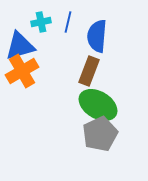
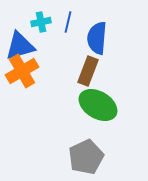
blue semicircle: moved 2 px down
brown rectangle: moved 1 px left
gray pentagon: moved 14 px left, 23 px down
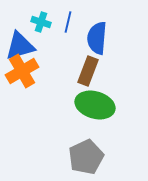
cyan cross: rotated 30 degrees clockwise
green ellipse: moved 3 px left; rotated 15 degrees counterclockwise
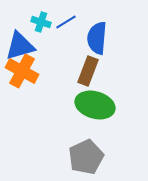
blue line: moved 2 px left; rotated 45 degrees clockwise
orange cross: rotated 32 degrees counterclockwise
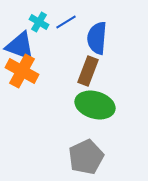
cyan cross: moved 2 px left; rotated 12 degrees clockwise
blue triangle: rotated 36 degrees clockwise
